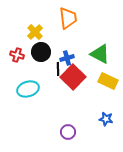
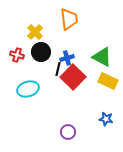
orange trapezoid: moved 1 px right, 1 px down
green triangle: moved 2 px right, 3 px down
black line: rotated 16 degrees clockwise
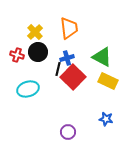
orange trapezoid: moved 9 px down
black circle: moved 3 px left
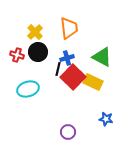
yellow rectangle: moved 15 px left, 1 px down
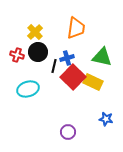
orange trapezoid: moved 7 px right; rotated 15 degrees clockwise
green triangle: rotated 15 degrees counterclockwise
black line: moved 4 px left, 3 px up
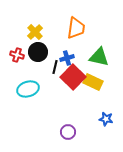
green triangle: moved 3 px left
black line: moved 1 px right, 1 px down
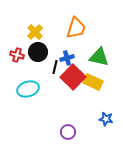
orange trapezoid: rotated 10 degrees clockwise
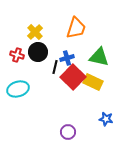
cyan ellipse: moved 10 px left
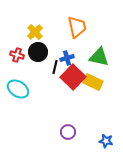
orange trapezoid: moved 1 px right, 1 px up; rotated 30 degrees counterclockwise
cyan ellipse: rotated 50 degrees clockwise
blue star: moved 22 px down
